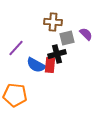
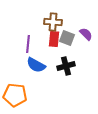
gray square: rotated 35 degrees clockwise
purple line: moved 12 px right, 4 px up; rotated 36 degrees counterclockwise
black cross: moved 9 px right, 12 px down
red rectangle: moved 4 px right, 26 px up
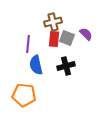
brown cross: rotated 18 degrees counterclockwise
blue semicircle: rotated 48 degrees clockwise
orange pentagon: moved 9 px right
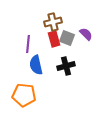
red rectangle: rotated 21 degrees counterclockwise
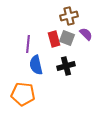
brown cross: moved 16 px right, 6 px up
orange pentagon: moved 1 px left, 1 px up
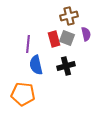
purple semicircle: rotated 32 degrees clockwise
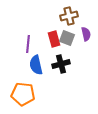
black cross: moved 5 px left, 2 px up
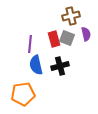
brown cross: moved 2 px right
purple line: moved 2 px right
black cross: moved 1 px left, 2 px down
orange pentagon: rotated 15 degrees counterclockwise
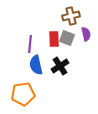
red rectangle: rotated 14 degrees clockwise
black cross: rotated 18 degrees counterclockwise
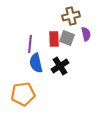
blue semicircle: moved 2 px up
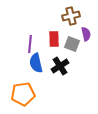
gray square: moved 5 px right, 6 px down
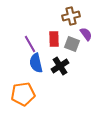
purple semicircle: rotated 24 degrees counterclockwise
purple line: rotated 36 degrees counterclockwise
